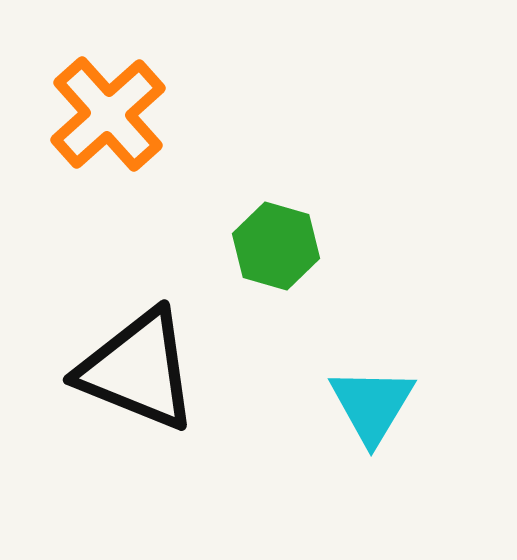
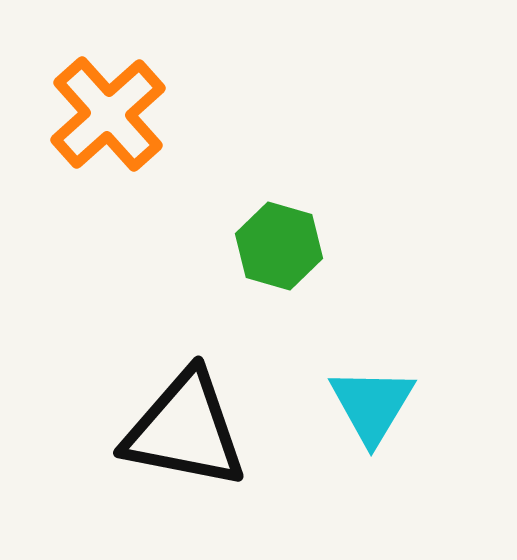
green hexagon: moved 3 px right
black triangle: moved 47 px right, 60 px down; rotated 11 degrees counterclockwise
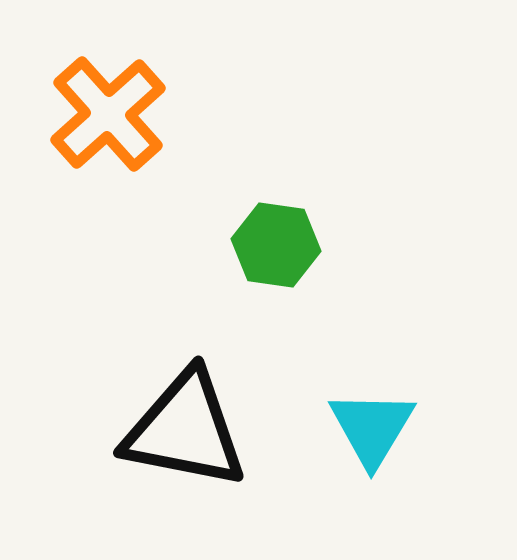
green hexagon: moved 3 px left, 1 px up; rotated 8 degrees counterclockwise
cyan triangle: moved 23 px down
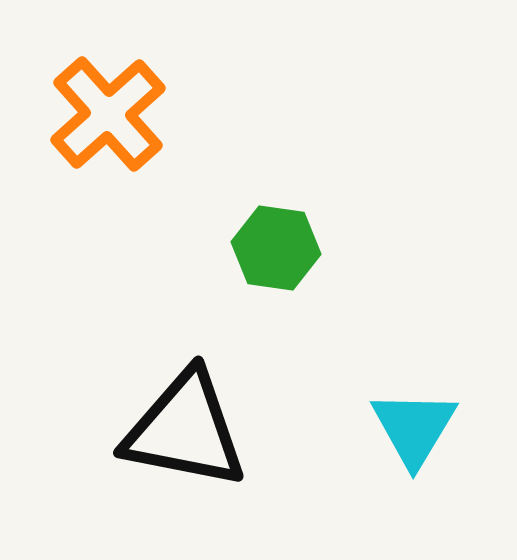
green hexagon: moved 3 px down
cyan triangle: moved 42 px right
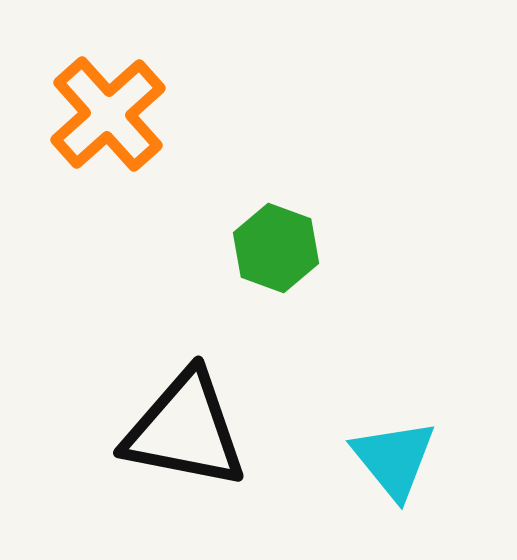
green hexagon: rotated 12 degrees clockwise
cyan triangle: moved 20 px left, 31 px down; rotated 10 degrees counterclockwise
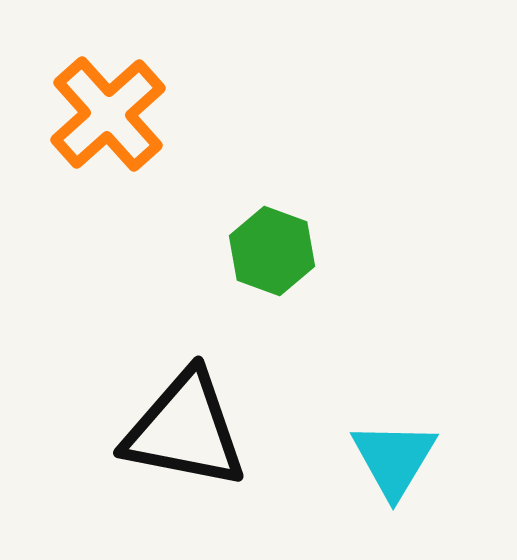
green hexagon: moved 4 px left, 3 px down
cyan triangle: rotated 10 degrees clockwise
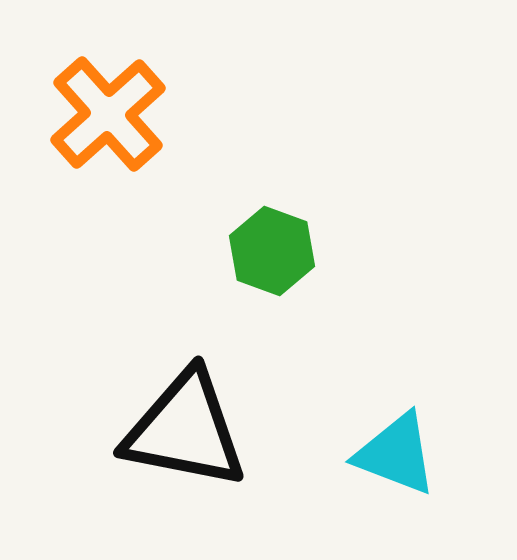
cyan triangle: moved 2 px right, 5 px up; rotated 40 degrees counterclockwise
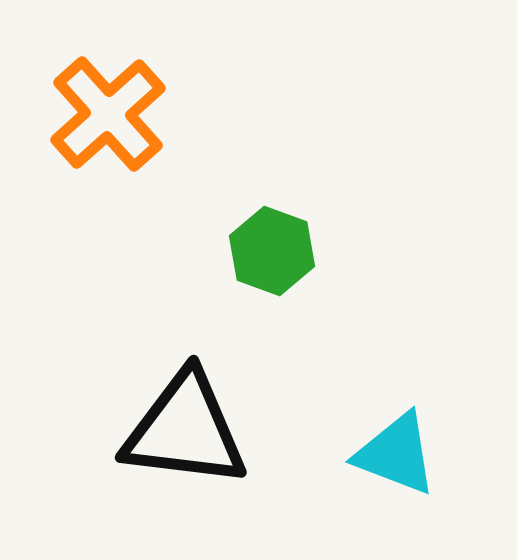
black triangle: rotated 4 degrees counterclockwise
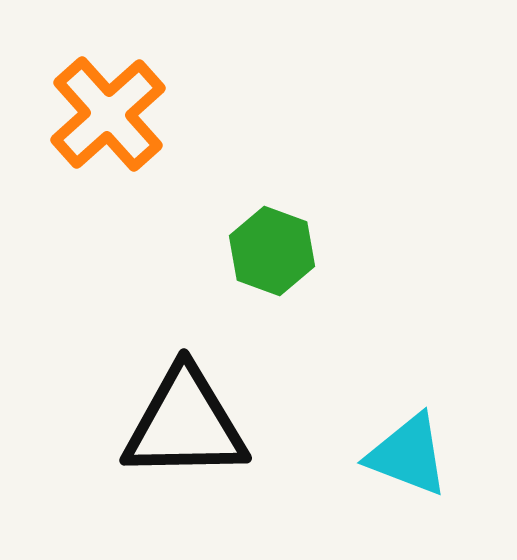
black triangle: moved 6 px up; rotated 8 degrees counterclockwise
cyan triangle: moved 12 px right, 1 px down
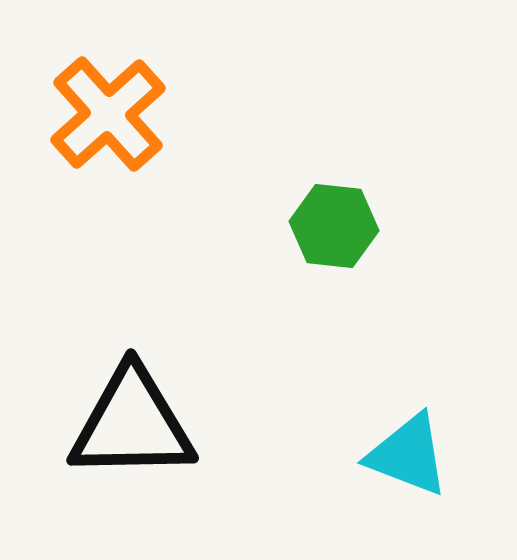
green hexagon: moved 62 px right, 25 px up; rotated 14 degrees counterclockwise
black triangle: moved 53 px left
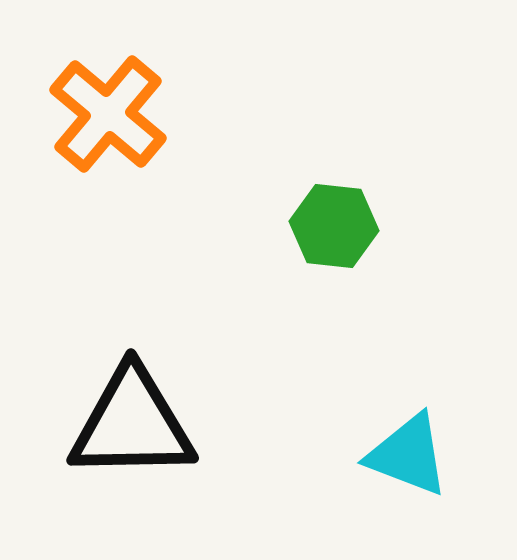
orange cross: rotated 8 degrees counterclockwise
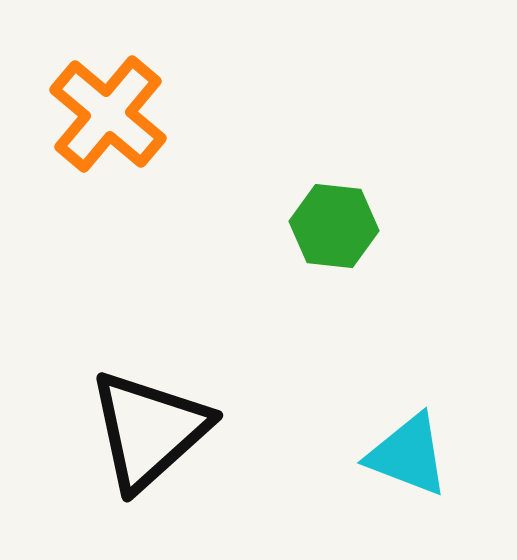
black triangle: moved 17 px right, 6 px down; rotated 41 degrees counterclockwise
